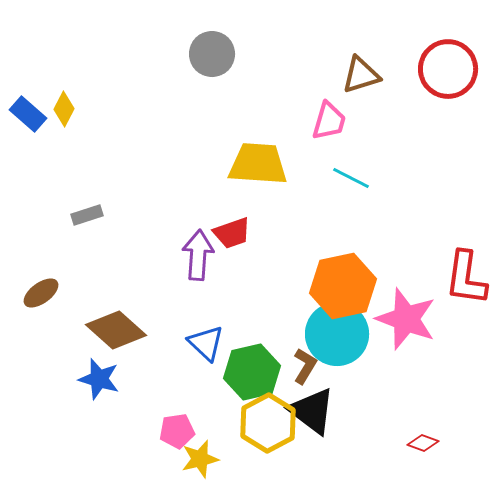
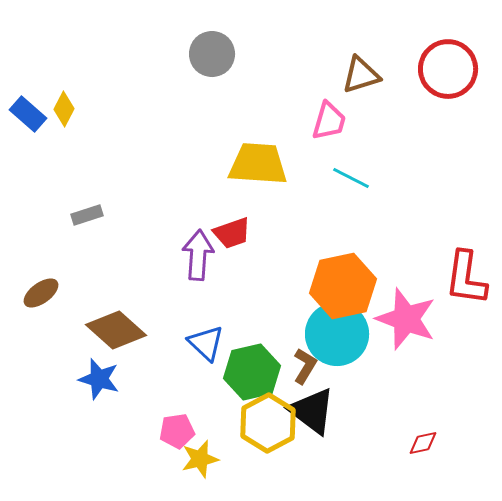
red diamond: rotated 32 degrees counterclockwise
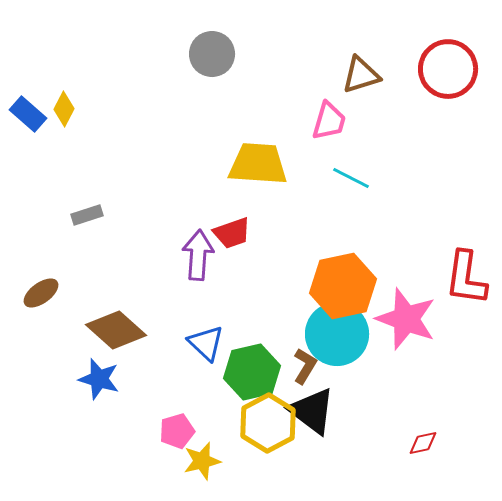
pink pentagon: rotated 8 degrees counterclockwise
yellow star: moved 2 px right, 2 px down
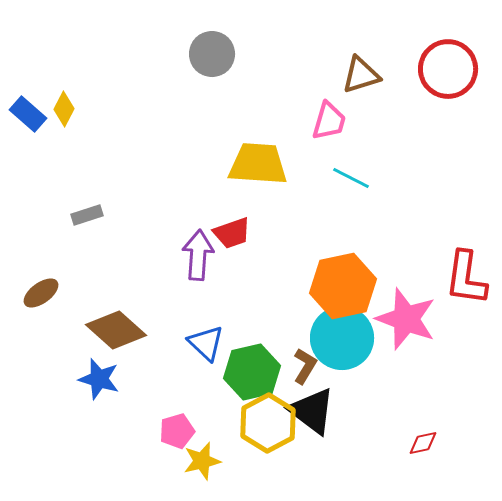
cyan circle: moved 5 px right, 4 px down
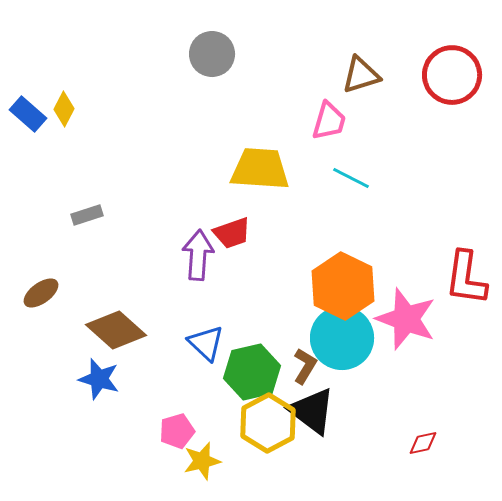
red circle: moved 4 px right, 6 px down
yellow trapezoid: moved 2 px right, 5 px down
orange hexagon: rotated 22 degrees counterclockwise
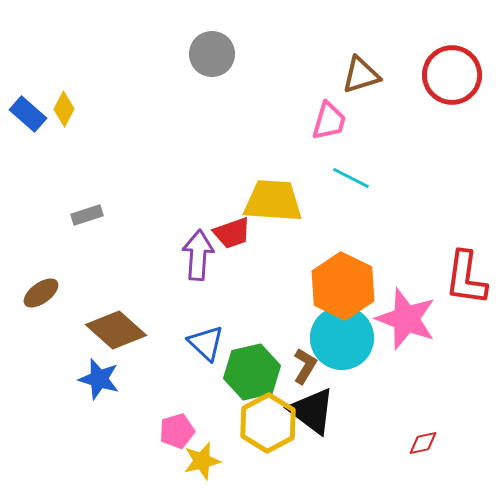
yellow trapezoid: moved 13 px right, 32 px down
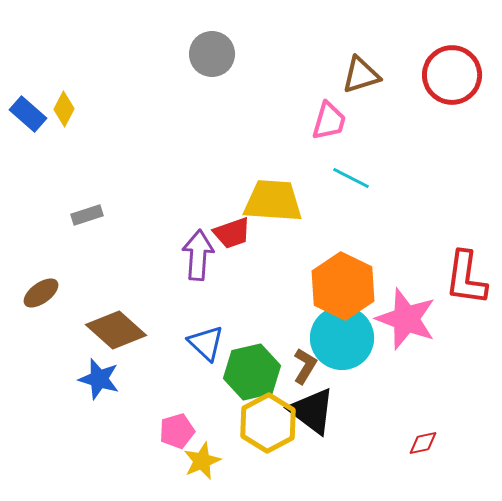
yellow star: rotated 9 degrees counterclockwise
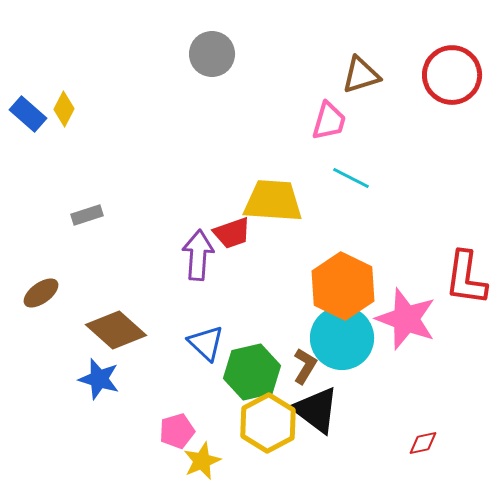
black triangle: moved 4 px right, 1 px up
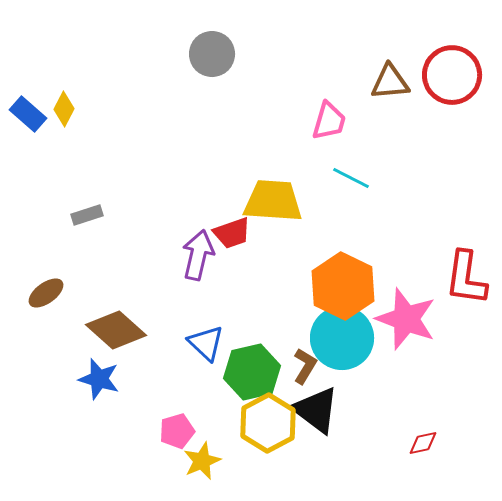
brown triangle: moved 29 px right, 7 px down; rotated 12 degrees clockwise
purple arrow: rotated 9 degrees clockwise
brown ellipse: moved 5 px right
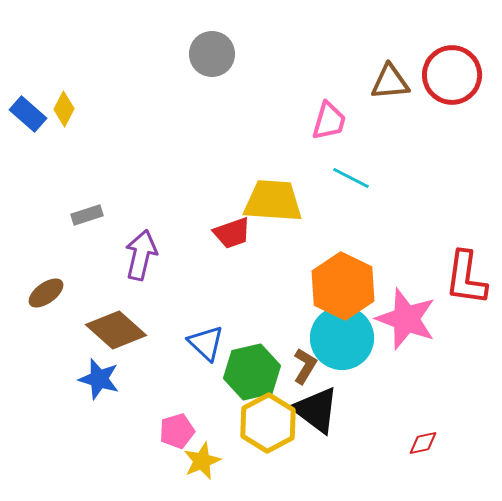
purple arrow: moved 57 px left
